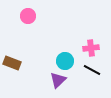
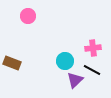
pink cross: moved 2 px right
purple triangle: moved 17 px right
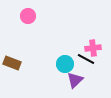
cyan circle: moved 3 px down
black line: moved 6 px left, 11 px up
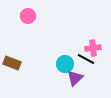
purple triangle: moved 2 px up
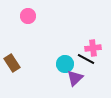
brown rectangle: rotated 36 degrees clockwise
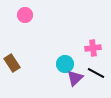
pink circle: moved 3 px left, 1 px up
black line: moved 10 px right, 14 px down
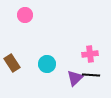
pink cross: moved 3 px left, 6 px down
cyan circle: moved 18 px left
black line: moved 5 px left, 2 px down; rotated 24 degrees counterclockwise
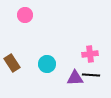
purple triangle: rotated 42 degrees clockwise
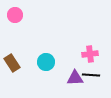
pink circle: moved 10 px left
cyan circle: moved 1 px left, 2 px up
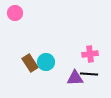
pink circle: moved 2 px up
brown rectangle: moved 18 px right
black line: moved 2 px left, 1 px up
